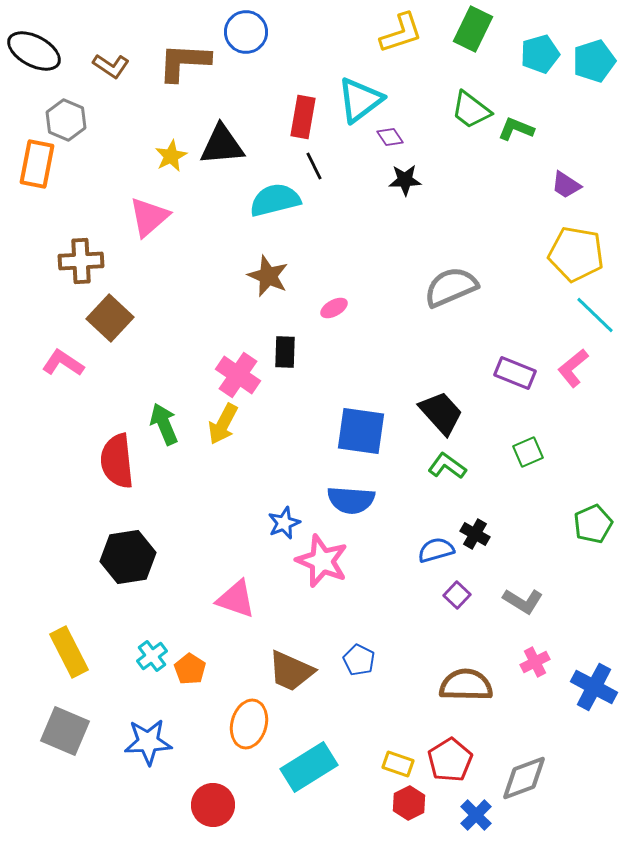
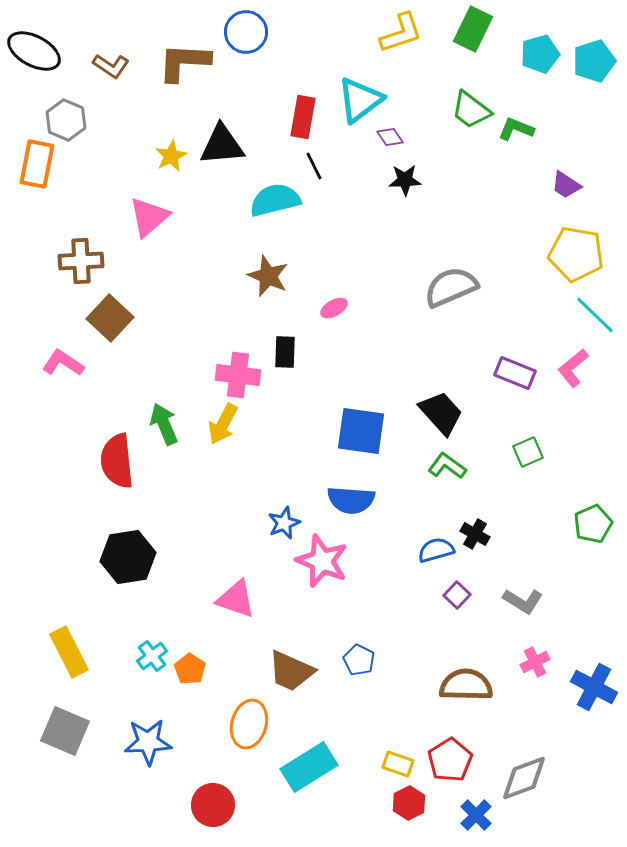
pink cross at (238, 375): rotated 27 degrees counterclockwise
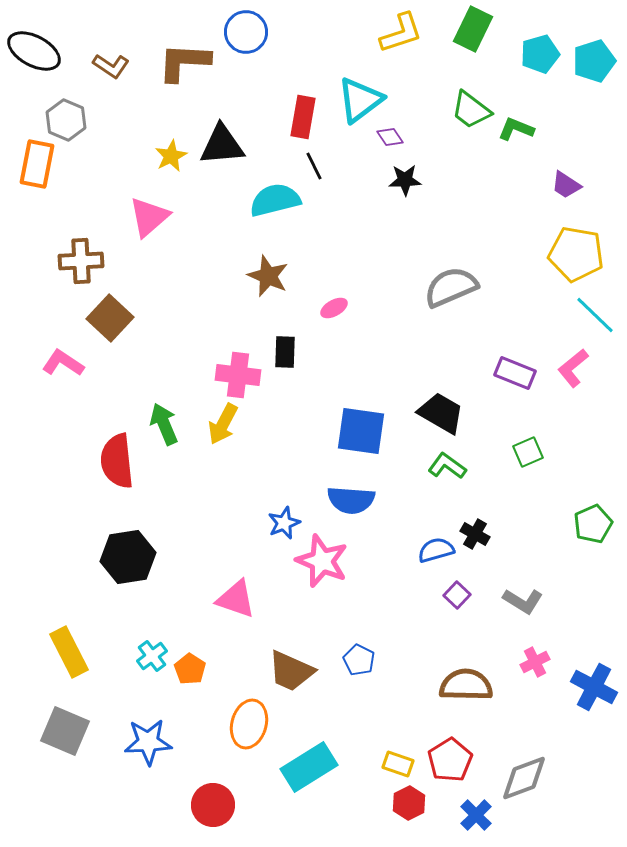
black trapezoid at (441, 413): rotated 18 degrees counterclockwise
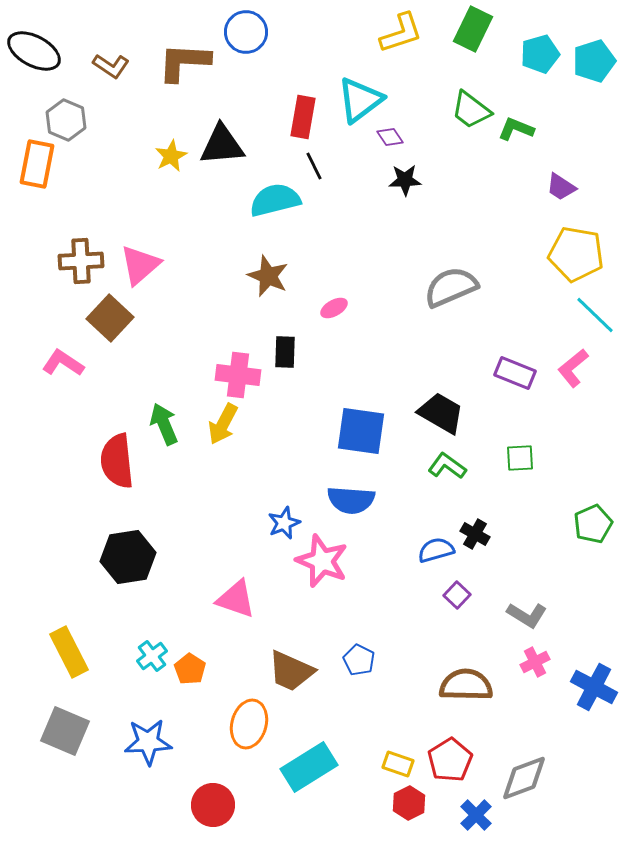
purple trapezoid at (566, 185): moved 5 px left, 2 px down
pink triangle at (149, 217): moved 9 px left, 48 px down
green square at (528, 452): moved 8 px left, 6 px down; rotated 20 degrees clockwise
gray L-shape at (523, 601): moved 4 px right, 14 px down
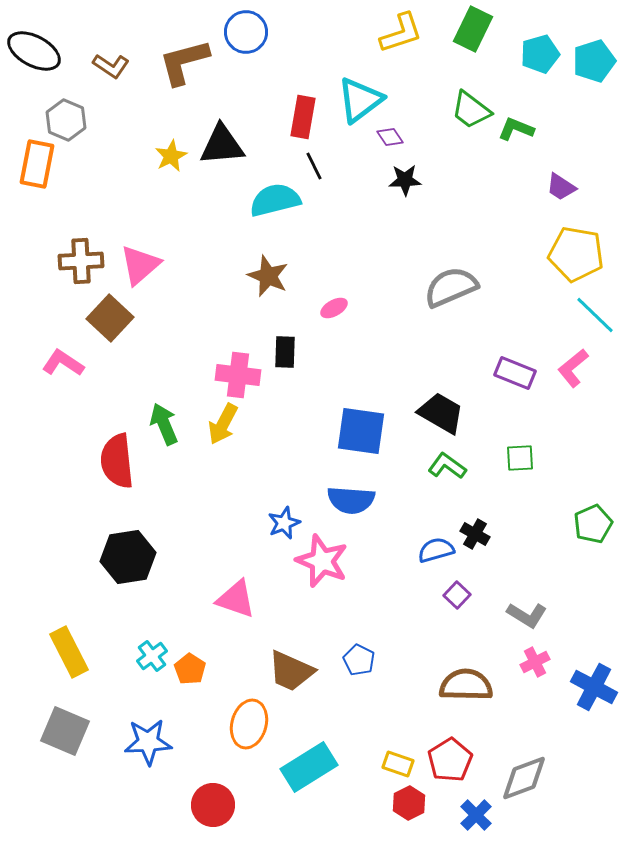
brown L-shape at (184, 62): rotated 18 degrees counterclockwise
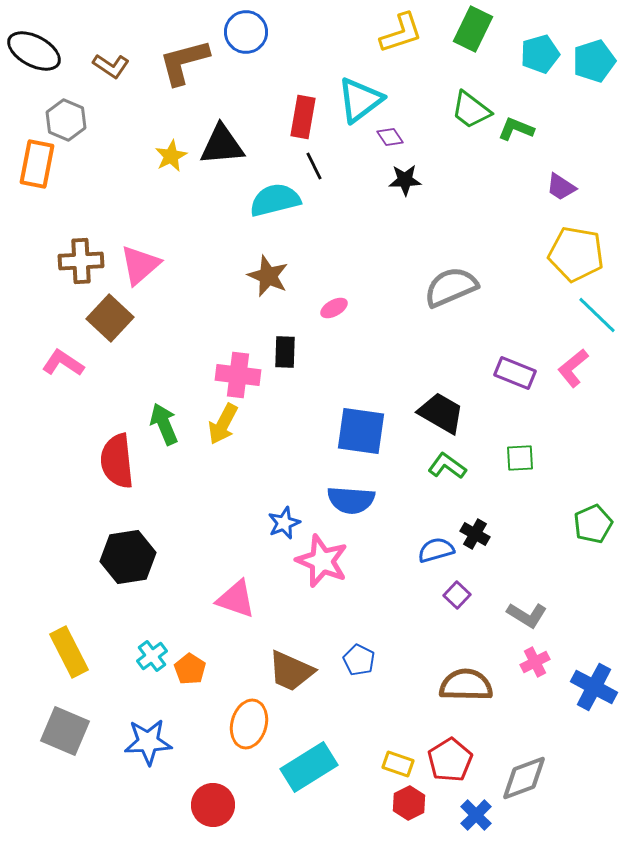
cyan line at (595, 315): moved 2 px right
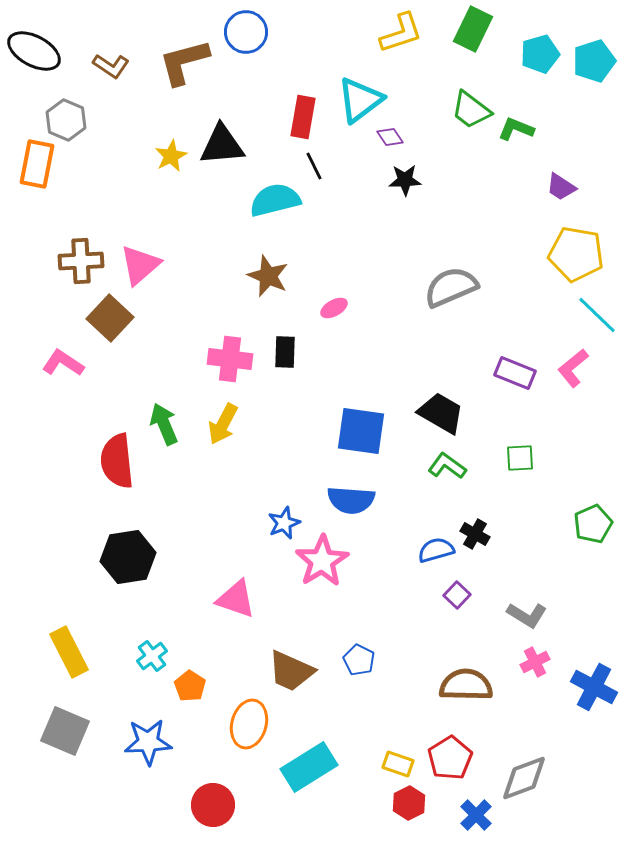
pink cross at (238, 375): moved 8 px left, 16 px up
pink star at (322, 561): rotated 18 degrees clockwise
orange pentagon at (190, 669): moved 17 px down
red pentagon at (450, 760): moved 2 px up
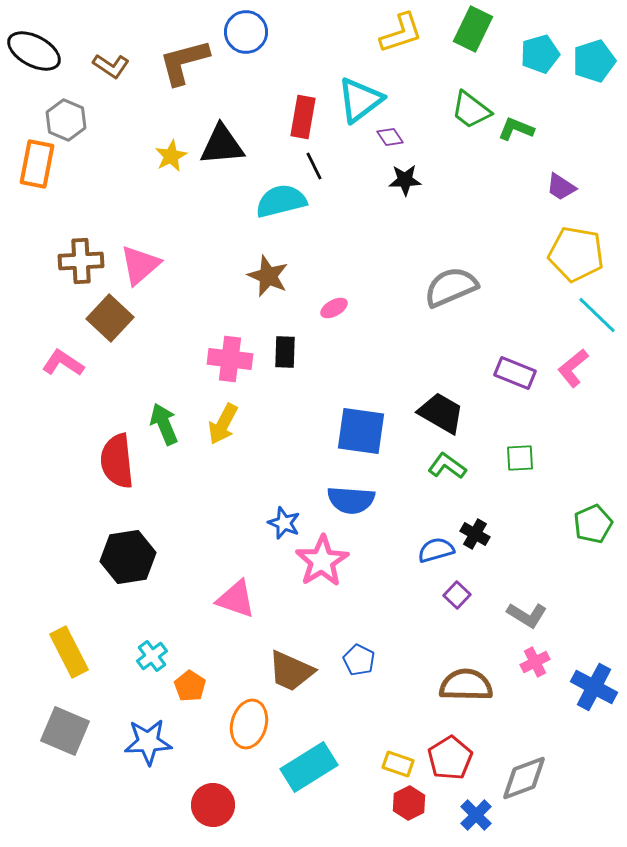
cyan semicircle at (275, 200): moved 6 px right, 1 px down
blue star at (284, 523): rotated 28 degrees counterclockwise
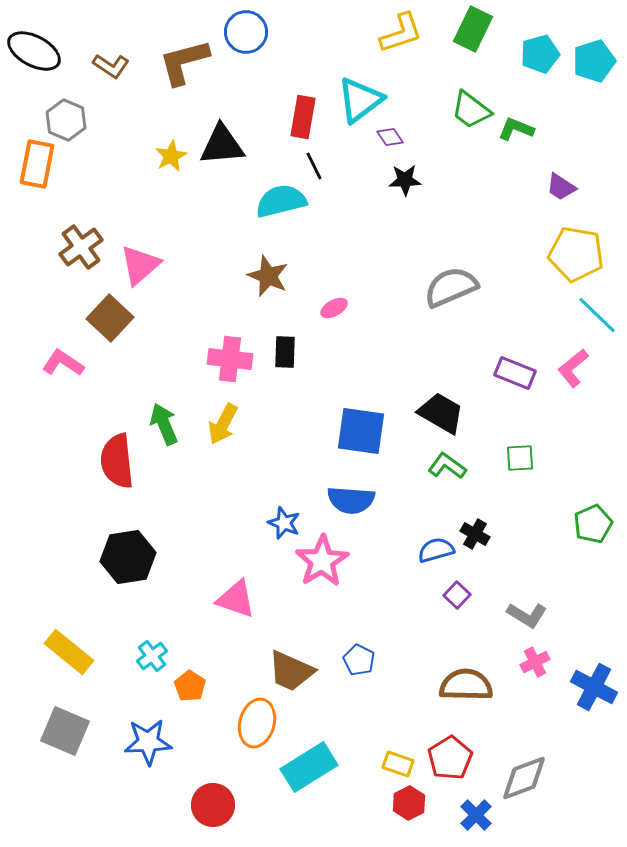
brown cross at (81, 261): moved 14 px up; rotated 33 degrees counterclockwise
yellow rectangle at (69, 652): rotated 24 degrees counterclockwise
orange ellipse at (249, 724): moved 8 px right, 1 px up
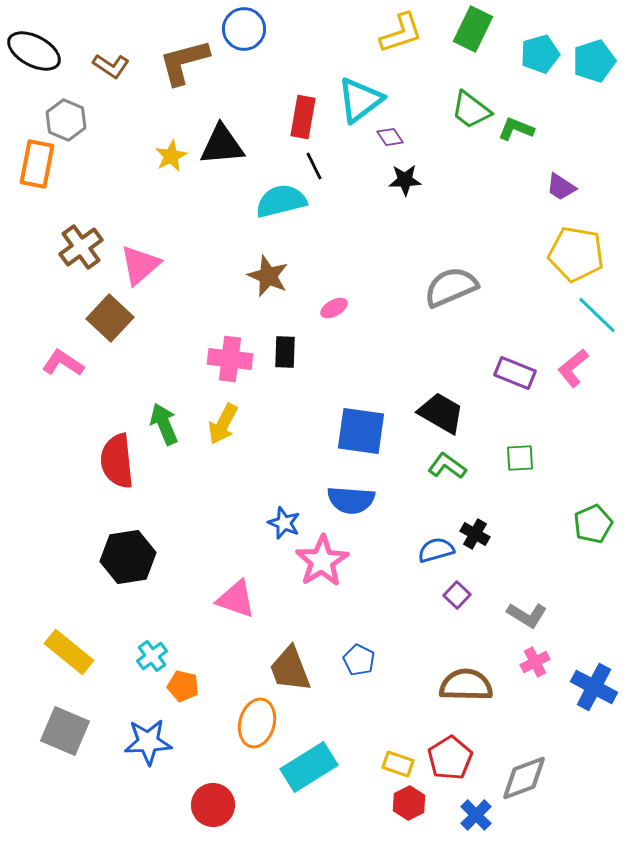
blue circle at (246, 32): moved 2 px left, 3 px up
brown trapezoid at (291, 671): moved 1 px left, 2 px up; rotated 45 degrees clockwise
orange pentagon at (190, 686): moved 7 px left; rotated 20 degrees counterclockwise
